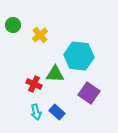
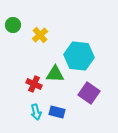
blue rectangle: rotated 28 degrees counterclockwise
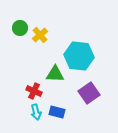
green circle: moved 7 px right, 3 px down
red cross: moved 7 px down
purple square: rotated 20 degrees clockwise
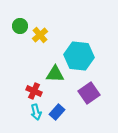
green circle: moved 2 px up
blue rectangle: rotated 63 degrees counterclockwise
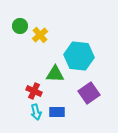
blue rectangle: rotated 49 degrees clockwise
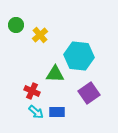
green circle: moved 4 px left, 1 px up
red cross: moved 2 px left
cyan arrow: rotated 35 degrees counterclockwise
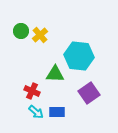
green circle: moved 5 px right, 6 px down
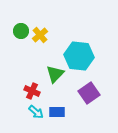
green triangle: rotated 48 degrees counterclockwise
